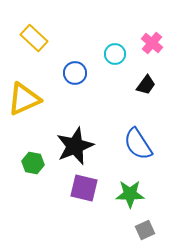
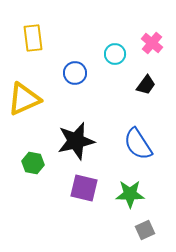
yellow rectangle: moved 1 px left; rotated 40 degrees clockwise
black star: moved 1 px right, 5 px up; rotated 9 degrees clockwise
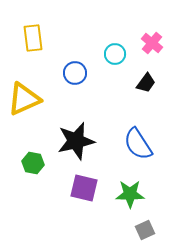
black trapezoid: moved 2 px up
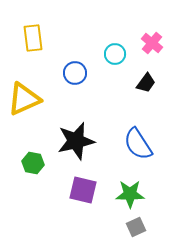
purple square: moved 1 px left, 2 px down
gray square: moved 9 px left, 3 px up
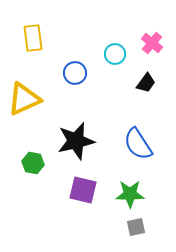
gray square: rotated 12 degrees clockwise
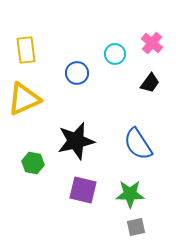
yellow rectangle: moved 7 px left, 12 px down
blue circle: moved 2 px right
black trapezoid: moved 4 px right
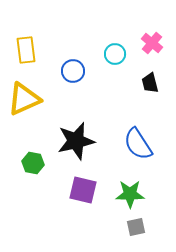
blue circle: moved 4 px left, 2 px up
black trapezoid: rotated 130 degrees clockwise
